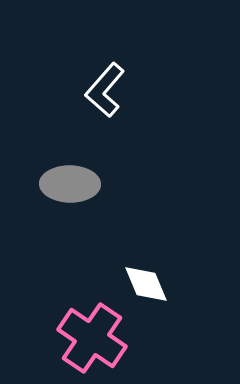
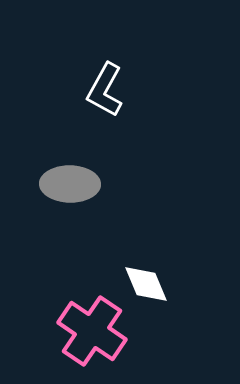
white L-shape: rotated 12 degrees counterclockwise
pink cross: moved 7 px up
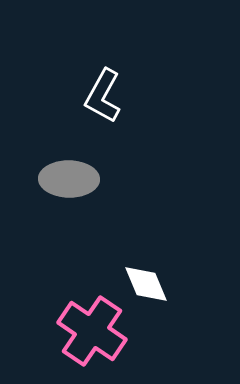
white L-shape: moved 2 px left, 6 px down
gray ellipse: moved 1 px left, 5 px up
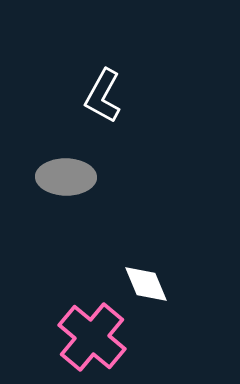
gray ellipse: moved 3 px left, 2 px up
pink cross: moved 6 px down; rotated 6 degrees clockwise
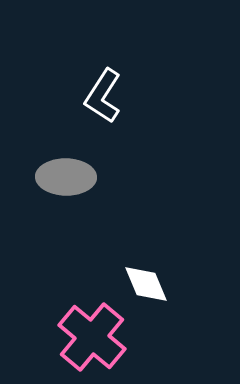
white L-shape: rotated 4 degrees clockwise
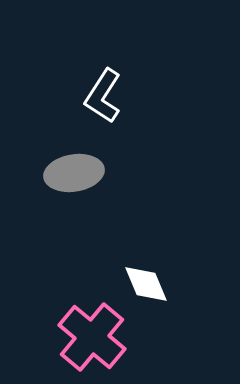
gray ellipse: moved 8 px right, 4 px up; rotated 10 degrees counterclockwise
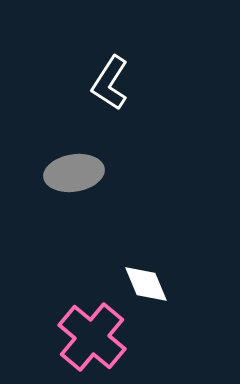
white L-shape: moved 7 px right, 13 px up
